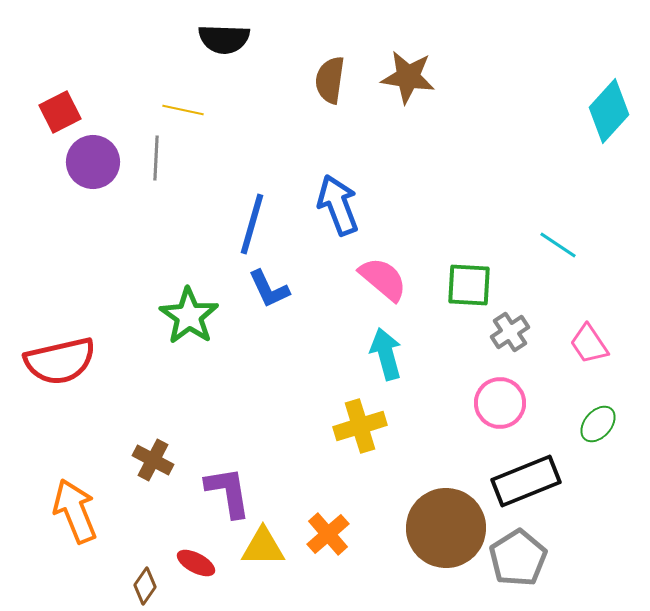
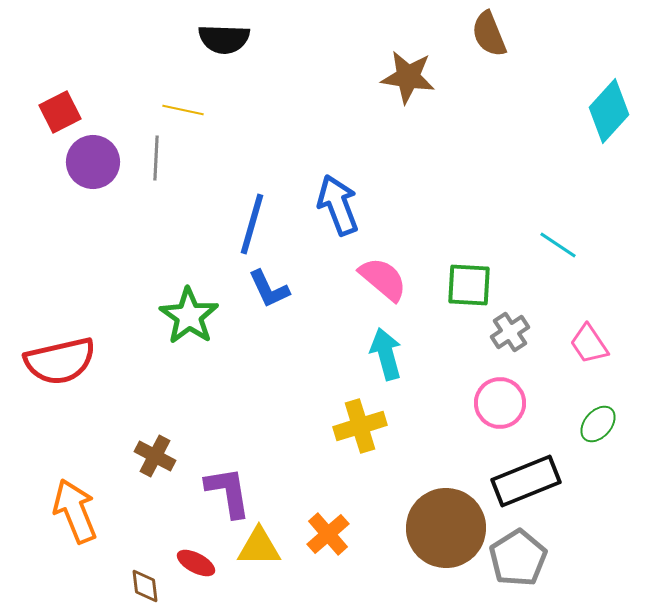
brown semicircle: moved 159 px right, 46 px up; rotated 30 degrees counterclockwise
brown cross: moved 2 px right, 4 px up
yellow triangle: moved 4 px left
brown diamond: rotated 42 degrees counterclockwise
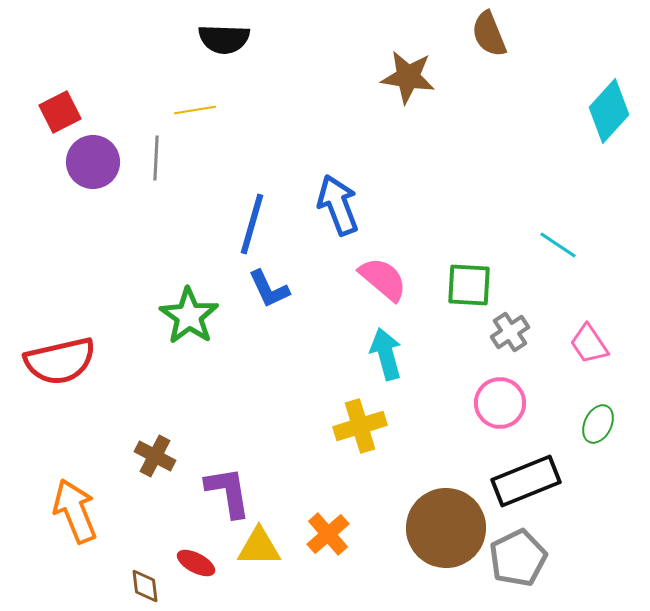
yellow line: moved 12 px right; rotated 21 degrees counterclockwise
green ellipse: rotated 15 degrees counterclockwise
gray pentagon: rotated 6 degrees clockwise
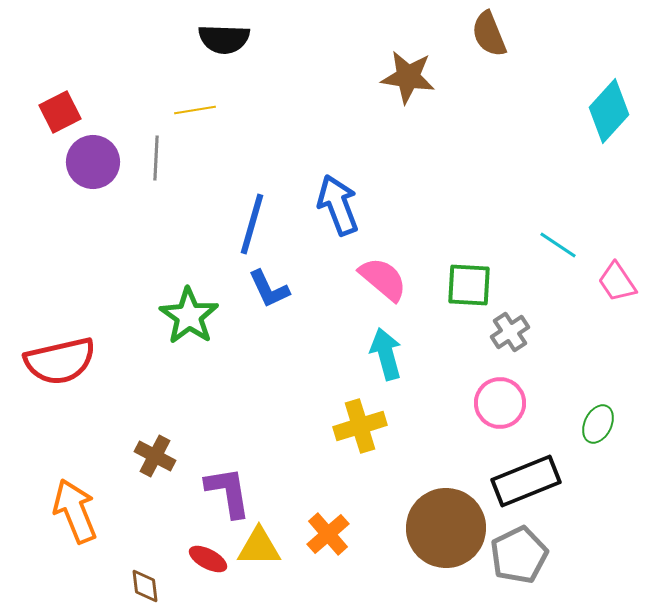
pink trapezoid: moved 28 px right, 62 px up
gray pentagon: moved 1 px right, 3 px up
red ellipse: moved 12 px right, 4 px up
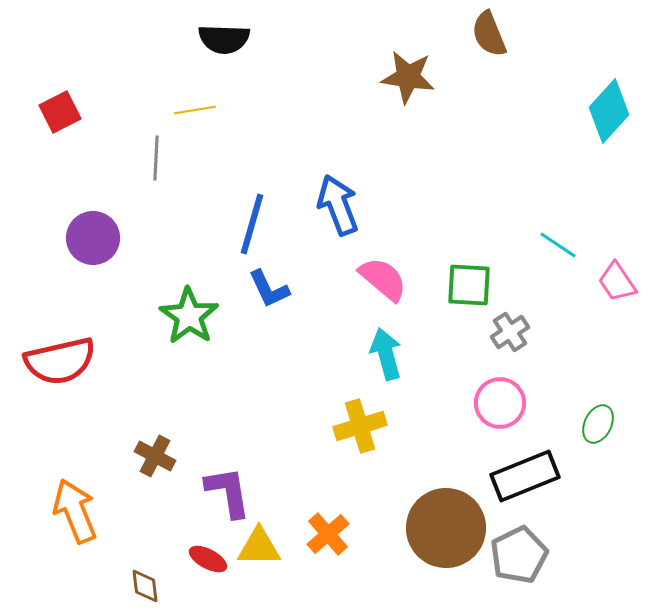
purple circle: moved 76 px down
black rectangle: moved 1 px left, 5 px up
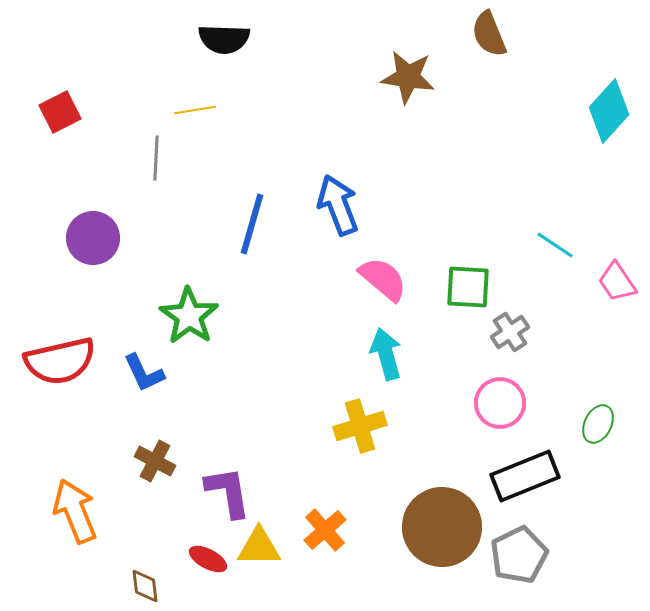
cyan line: moved 3 px left
green square: moved 1 px left, 2 px down
blue L-shape: moved 125 px left, 84 px down
brown cross: moved 5 px down
brown circle: moved 4 px left, 1 px up
orange cross: moved 3 px left, 4 px up
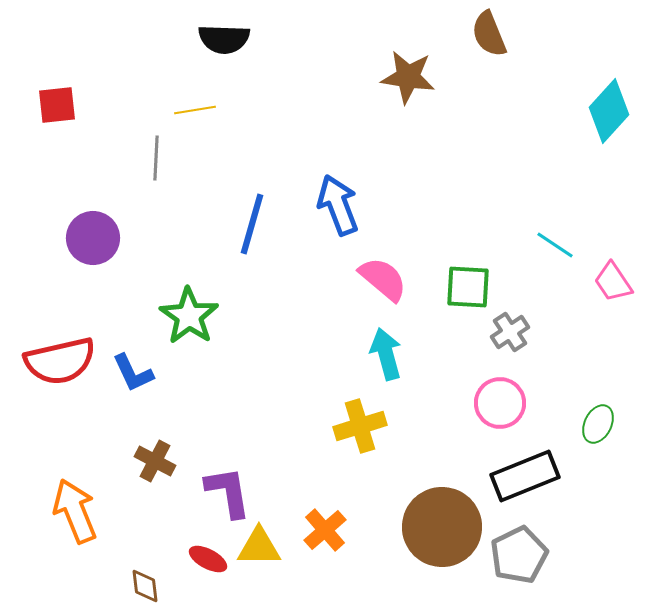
red square: moved 3 px left, 7 px up; rotated 21 degrees clockwise
pink trapezoid: moved 4 px left
blue L-shape: moved 11 px left
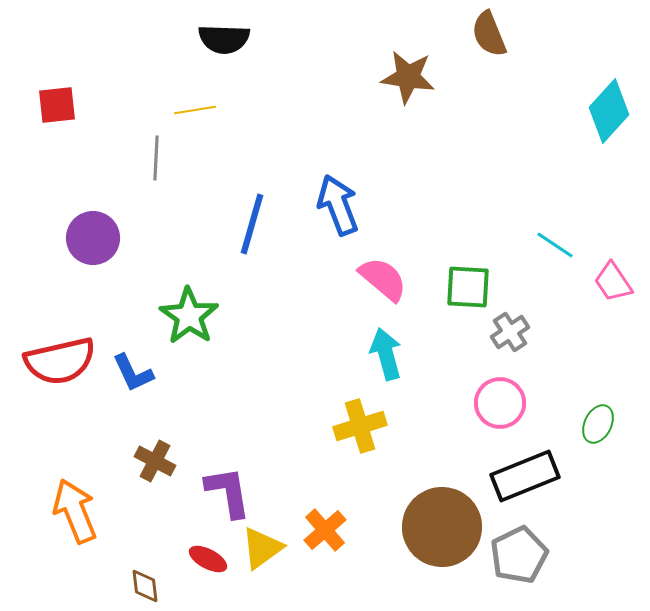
yellow triangle: moved 3 px right, 1 px down; rotated 36 degrees counterclockwise
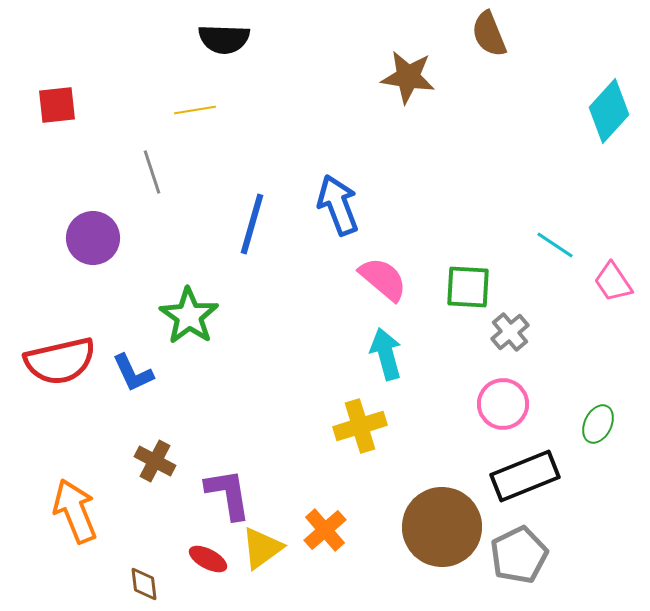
gray line: moved 4 px left, 14 px down; rotated 21 degrees counterclockwise
gray cross: rotated 6 degrees counterclockwise
pink circle: moved 3 px right, 1 px down
purple L-shape: moved 2 px down
brown diamond: moved 1 px left, 2 px up
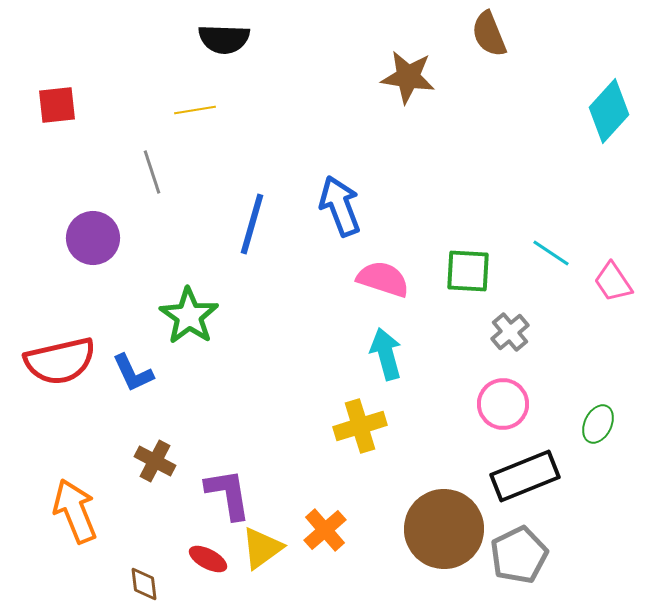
blue arrow: moved 2 px right, 1 px down
cyan line: moved 4 px left, 8 px down
pink semicircle: rotated 22 degrees counterclockwise
green square: moved 16 px up
brown circle: moved 2 px right, 2 px down
